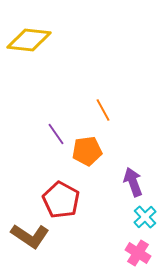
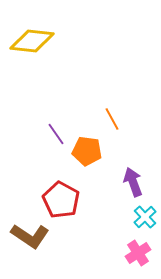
yellow diamond: moved 3 px right, 1 px down
orange line: moved 9 px right, 9 px down
orange pentagon: rotated 16 degrees clockwise
pink cross: rotated 25 degrees clockwise
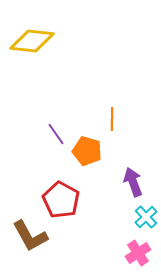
orange line: rotated 30 degrees clockwise
orange pentagon: rotated 8 degrees clockwise
cyan cross: moved 1 px right
brown L-shape: rotated 27 degrees clockwise
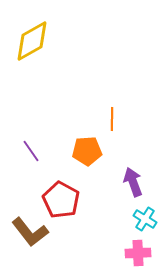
yellow diamond: rotated 36 degrees counterclockwise
purple line: moved 25 px left, 17 px down
orange pentagon: rotated 20 degrees counterclockwise
cyan cross: moved 1 px left, 2 px down; rotated 15 degrees counterclockwise
brown L-shape: moved 4 px up; rotated 9 degrees counterclockwise
pink cross: rotated 30 degrees clockwise
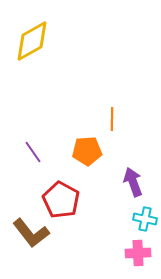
purple line: moved 2 px right, 1 px down
cyan cross: rotated 20 degrees counterclockwise
brown L-shape: moved 1 px right, 1 px down
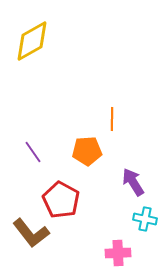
purple arrow: rotated 12 degrees counterclockwise
pink cross: moved 20 px left
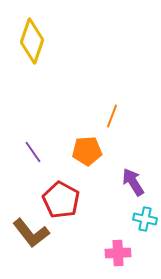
yellow diamond: rotated 42 degrees counterclockwise
orange line: moved 3 px up; rotated 20 degrees clockwise
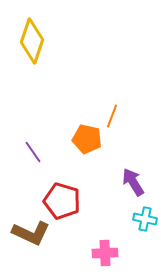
orange pentagon: moved 12 px up; rotated 16 degrees clockwise
red pentagon: moved 1 px right, 1 px down; rotated 12 degrees counterclockwise
brown L-shape: rotated 27 degrees counterclockwise
pink cross: moved 13 px left
